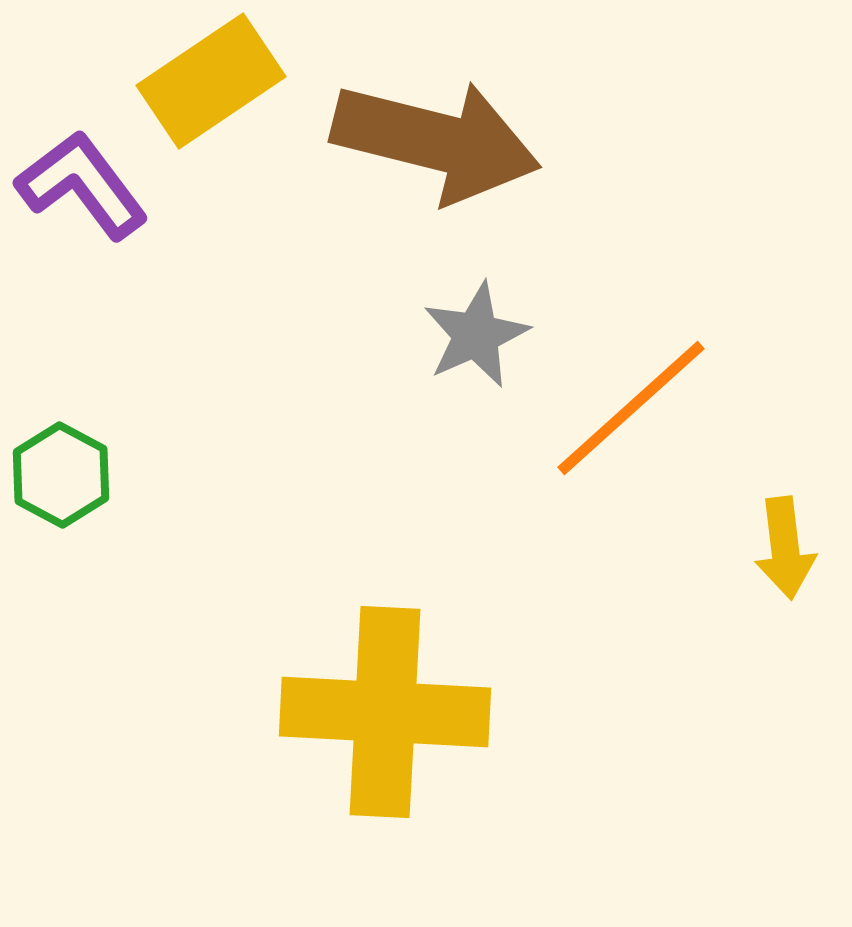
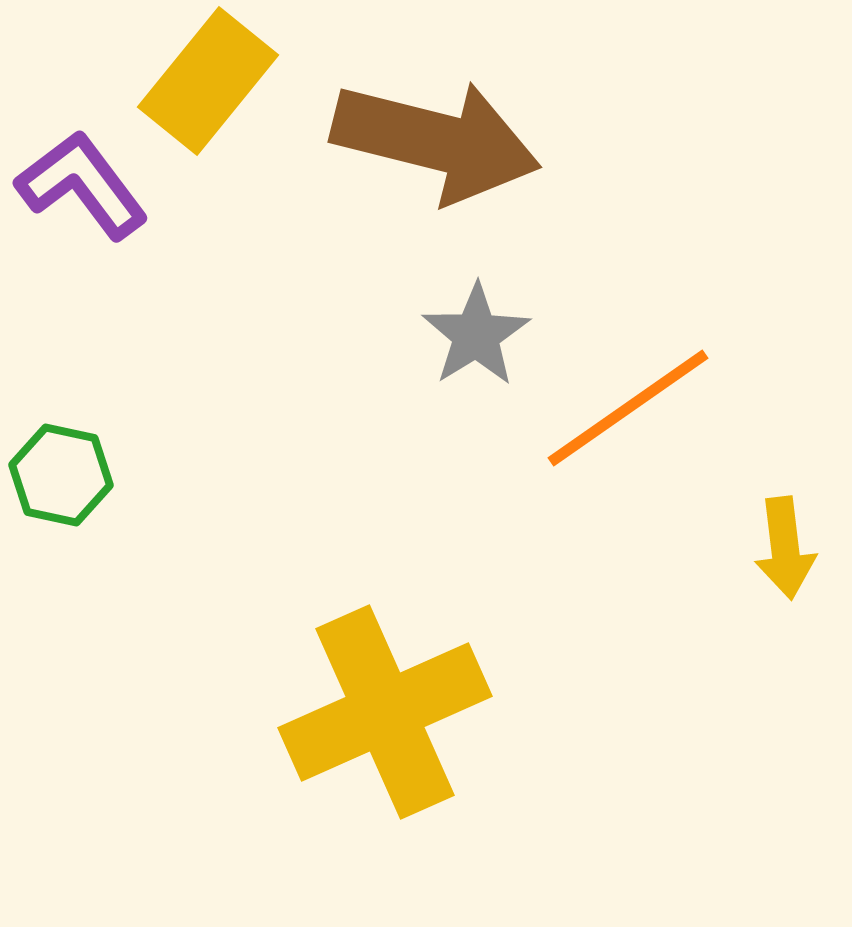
yellow rectangle: moved 3 px left; rotated 17 degrees counterclockwise
gray star: rotated 8 degrees counterclockwise
orange line: moved 3 px left; rotated 7 degrees clockwise
green hexagon: rotated 16 degrees counterclockwise
yellow cross: rotated 27 degrees counterclockwise
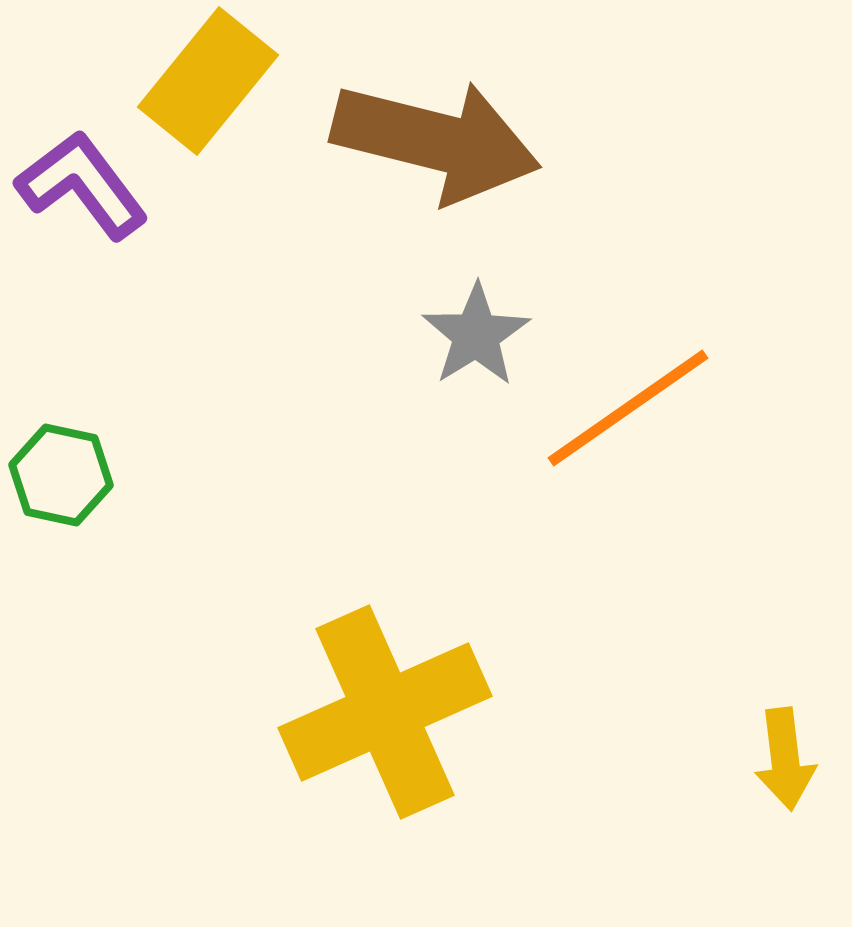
yellow arrow: moved 211 px down
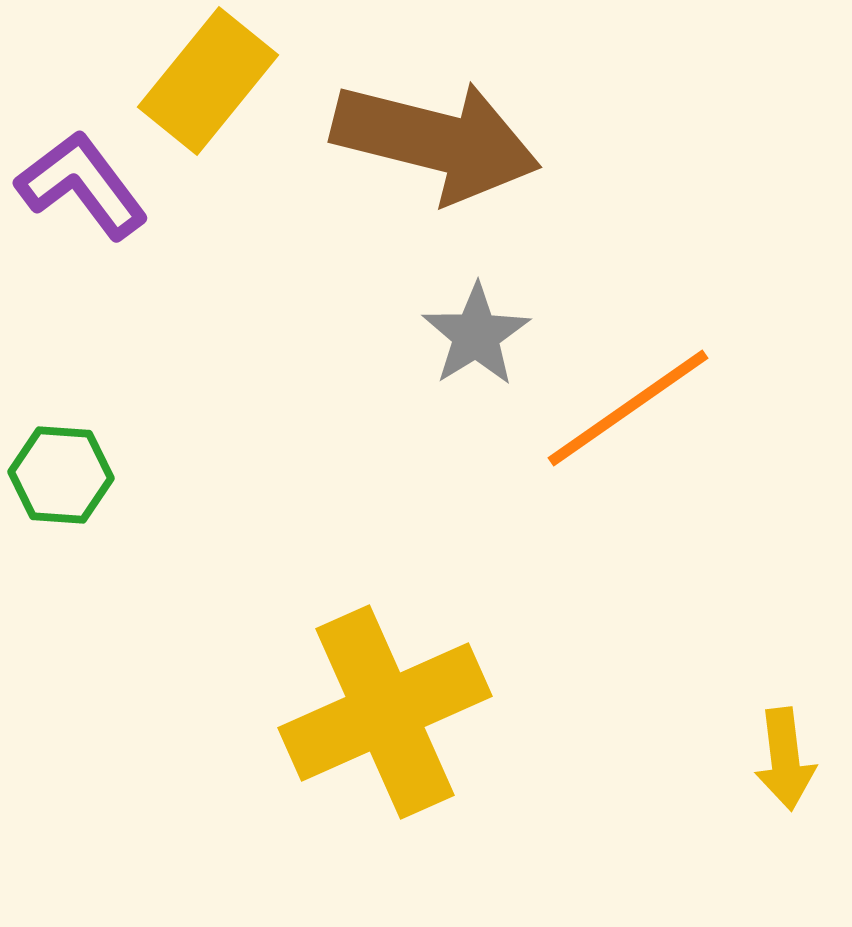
green hexagon: rotated 8 degrees counterclockwise
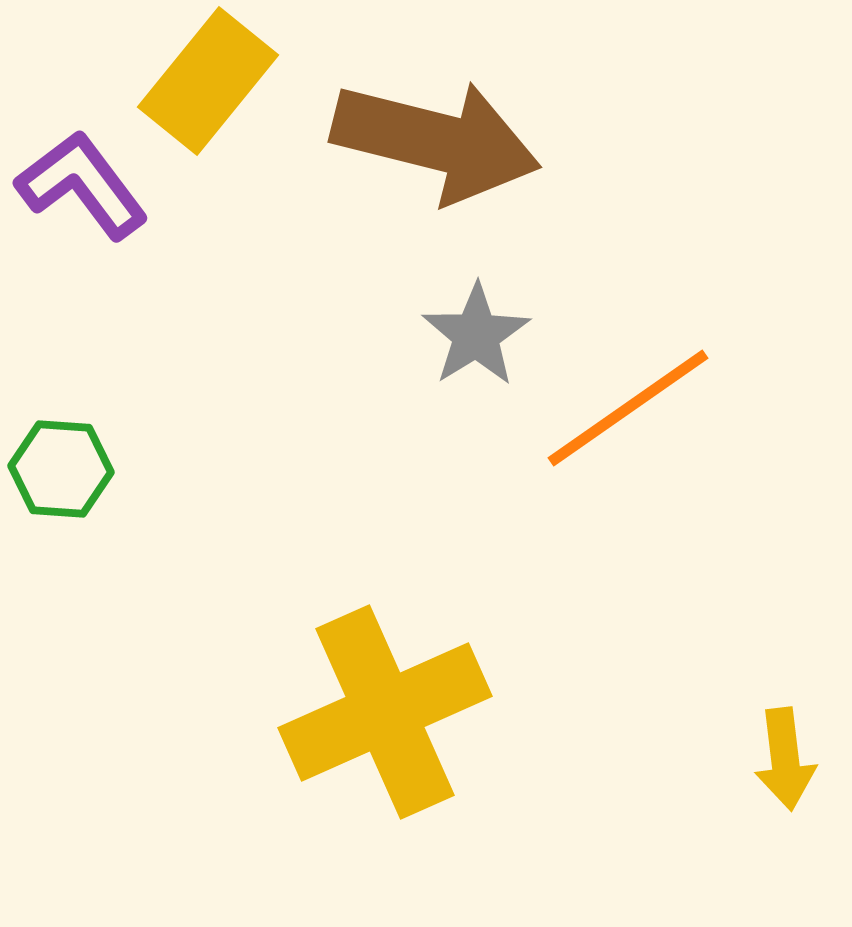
green hexagon: moved 6 px up
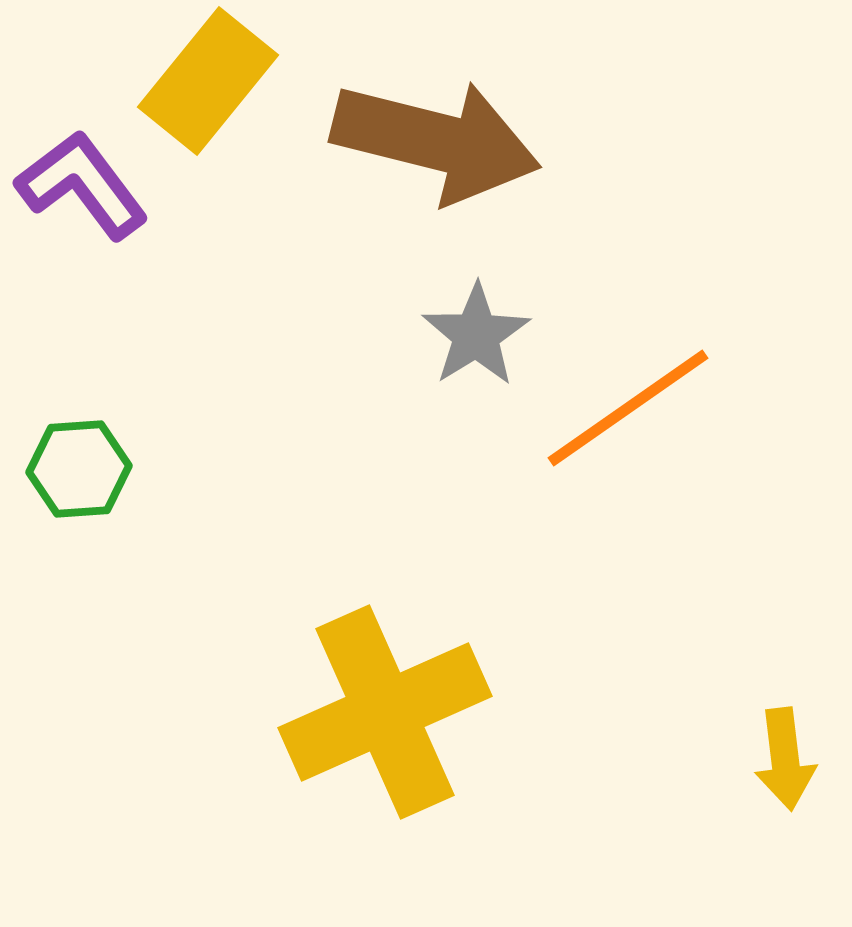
green hexagon: moved 18 px right; rotated 8 degrees counterclockwise
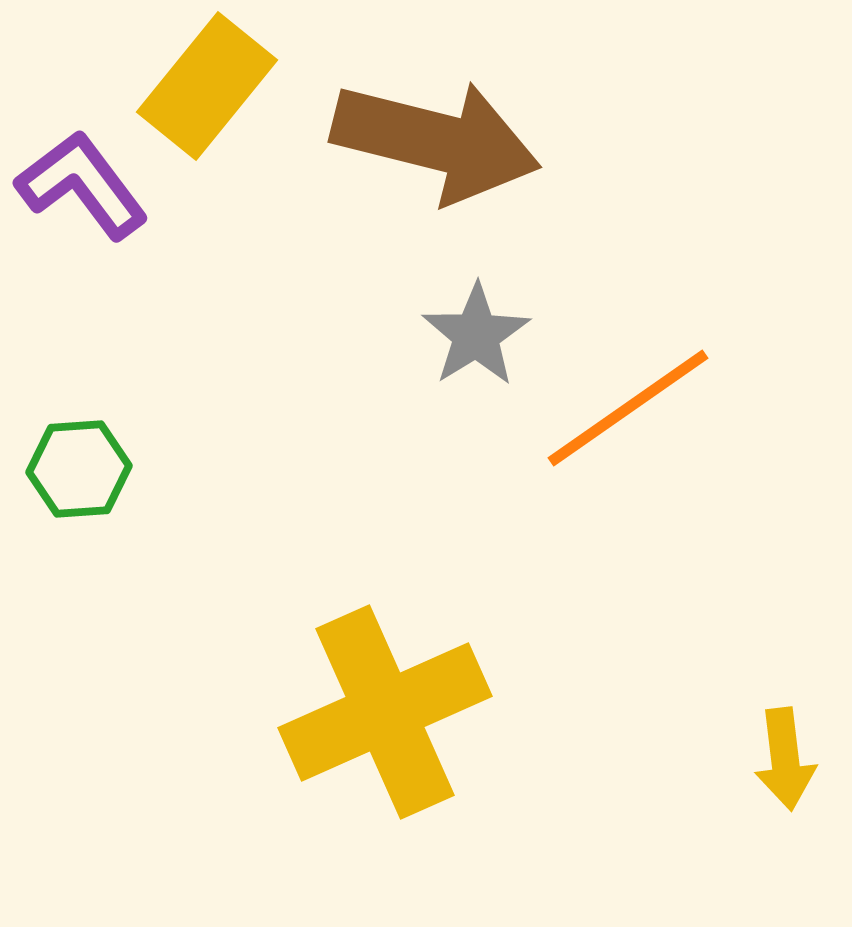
yellow rectangle: moved 1 px left, 5 px down
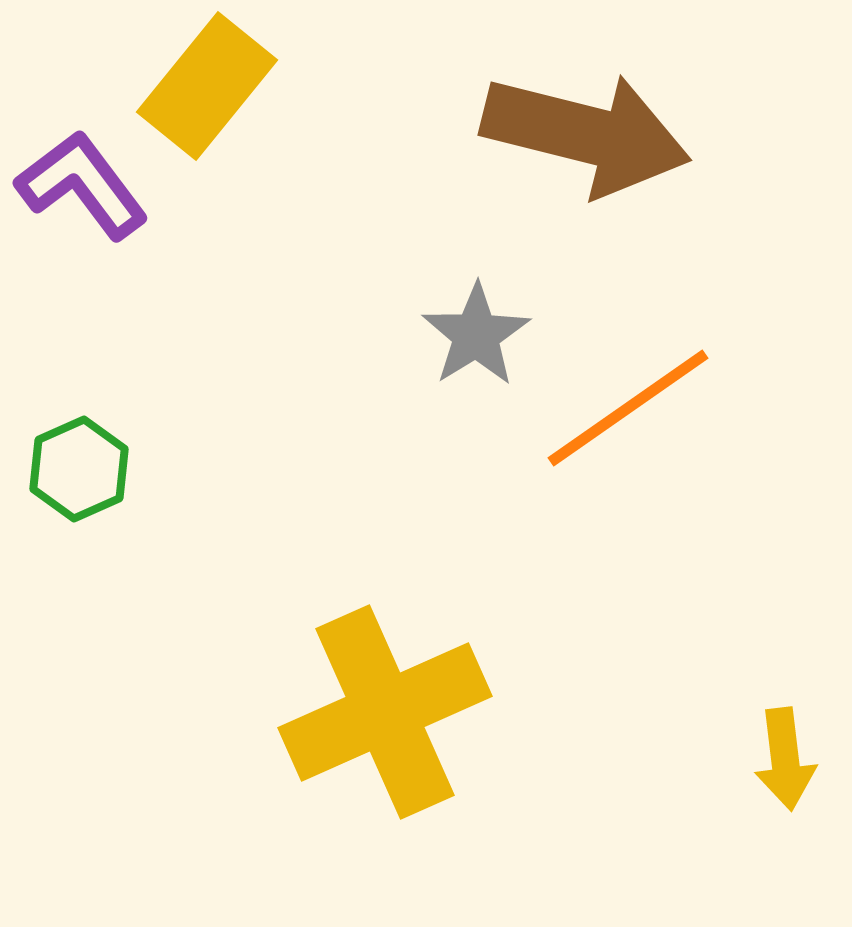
brown arrow: moved 150 px right, 7 px up
green hexagon: rotated 20 degrees counterclockwise
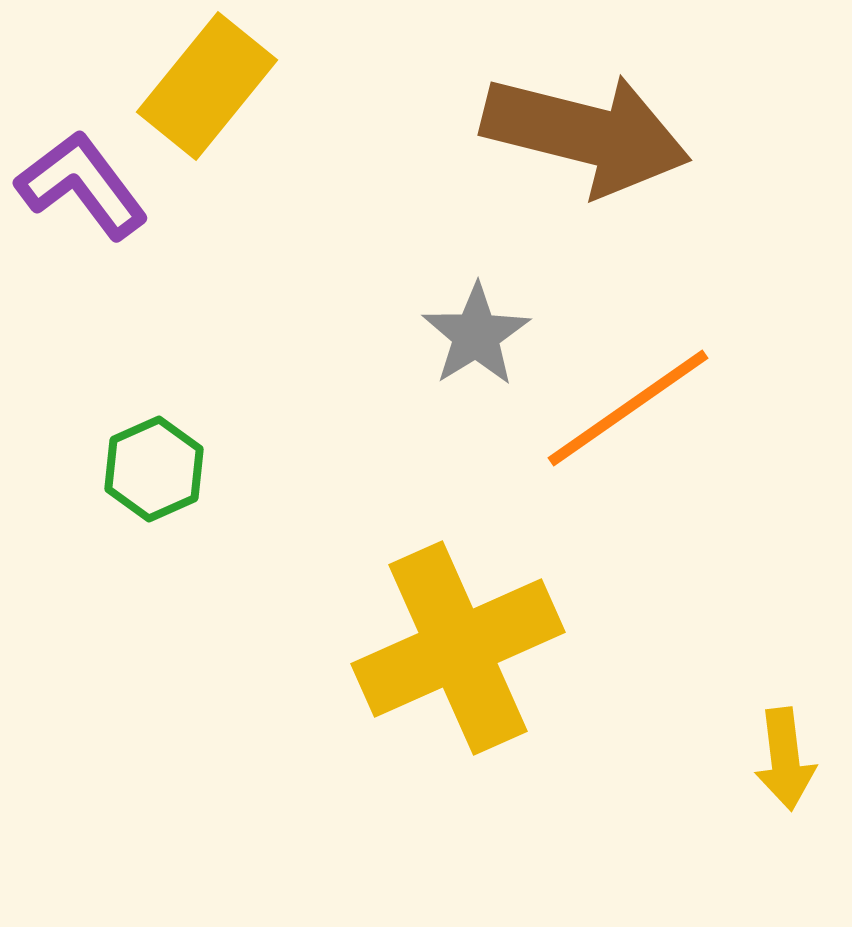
green hexagon: moved 75 px right
yellow cross: moved 73 px right, 64 px up
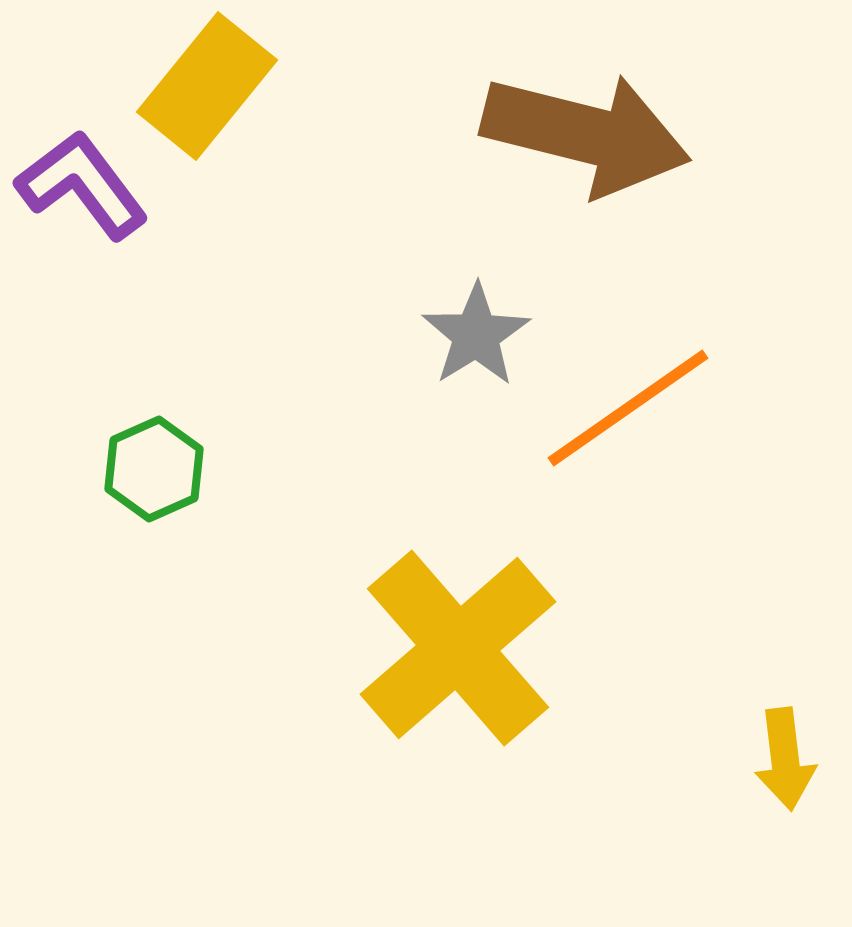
yellow cross: rotated 17 degrees counterclockwise
